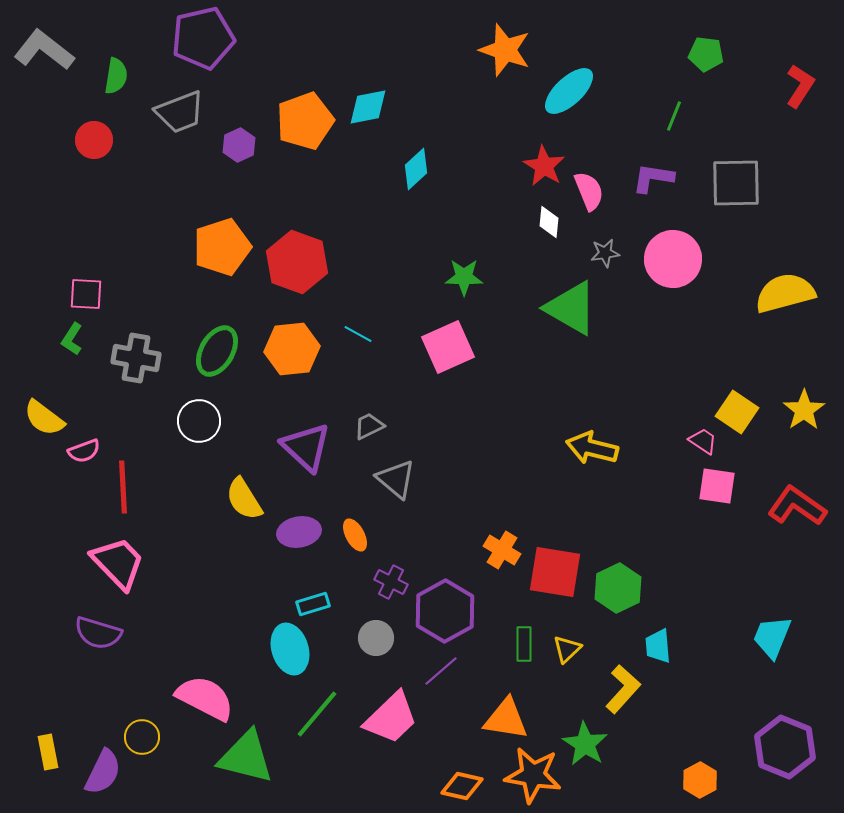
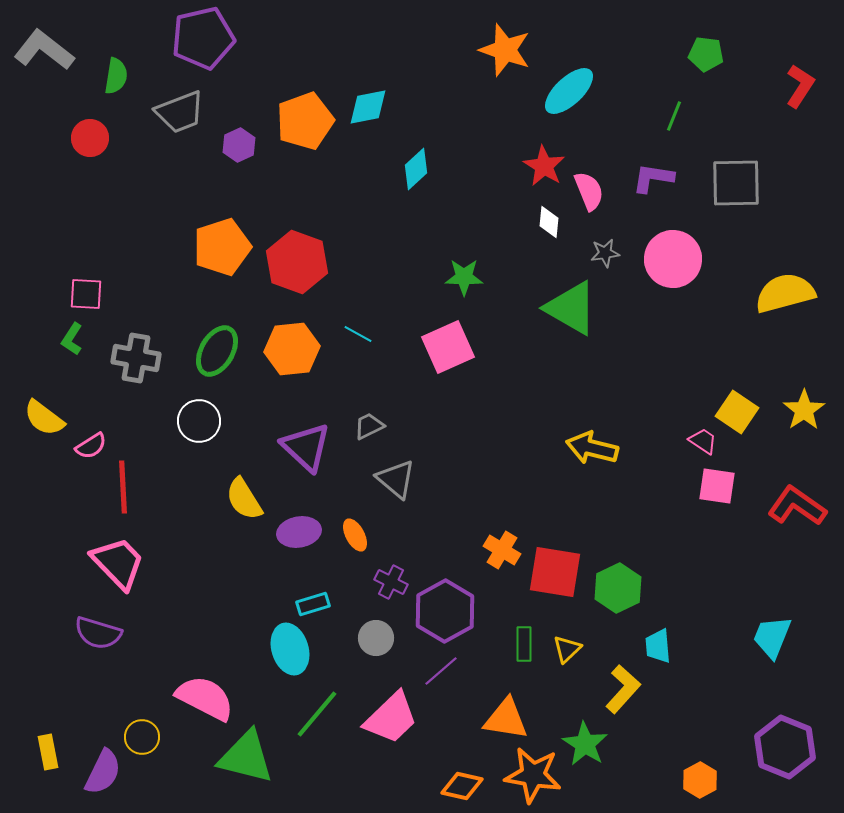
red circle at (94, 140): moved 4 px left, 2 px up
pink semicircle at (84, 451): moved 7 px right, 5 px up; rotated 12 degrees counterclockwise
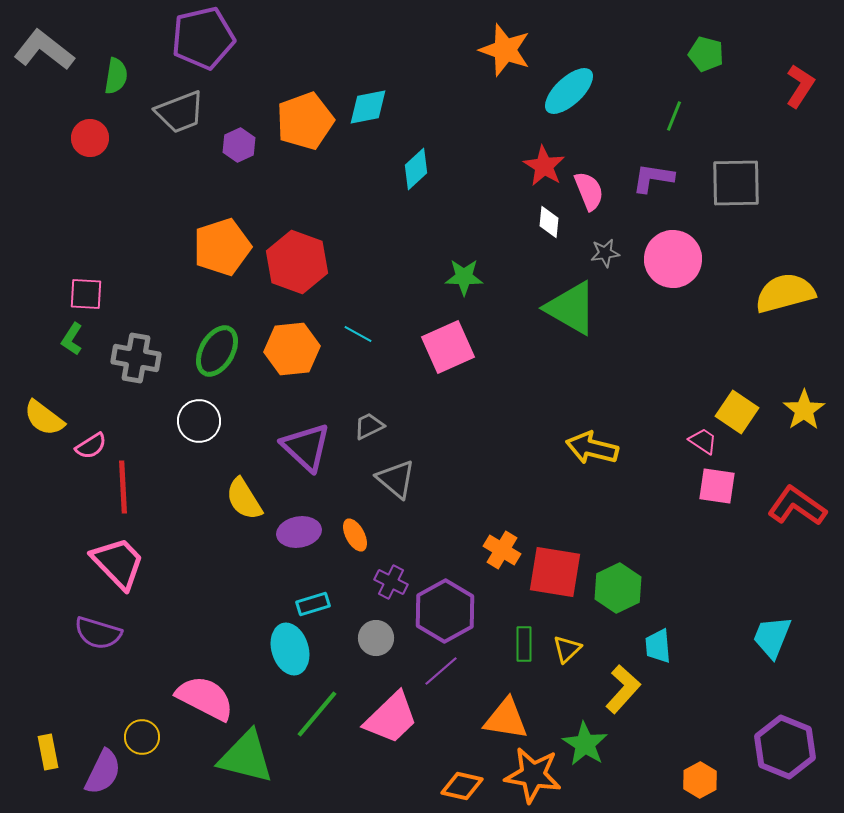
green pentagon at (706, 54): rotated 8 degrees clockwise
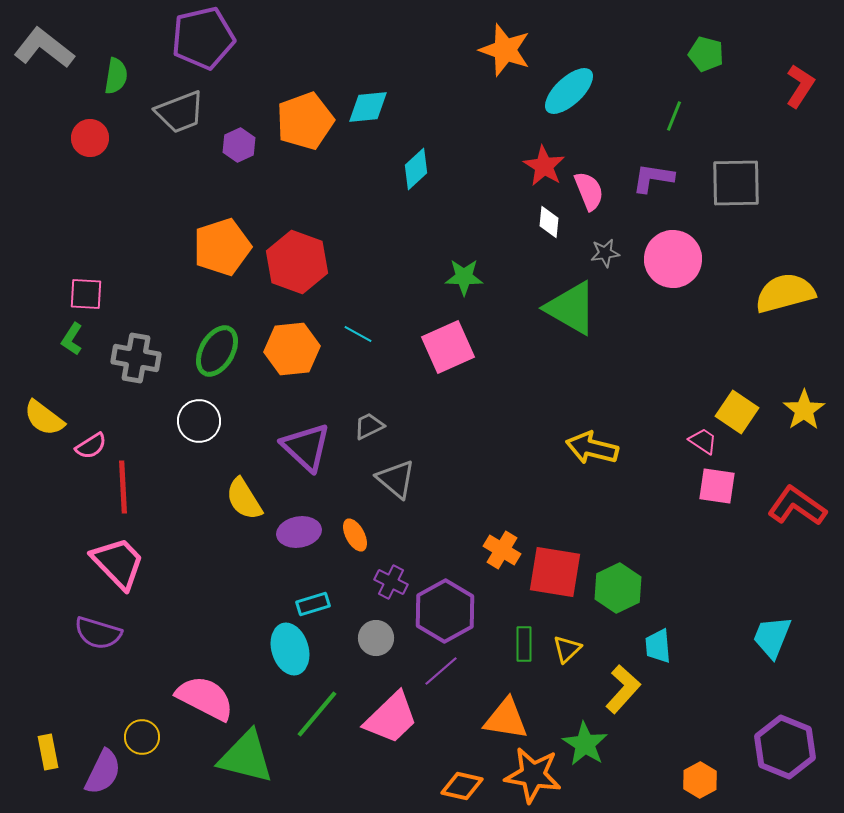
gray L-shape at (44, 50): moved 2 px up
cyan diamond at (368, 107): rotated 6 degrees clockwise
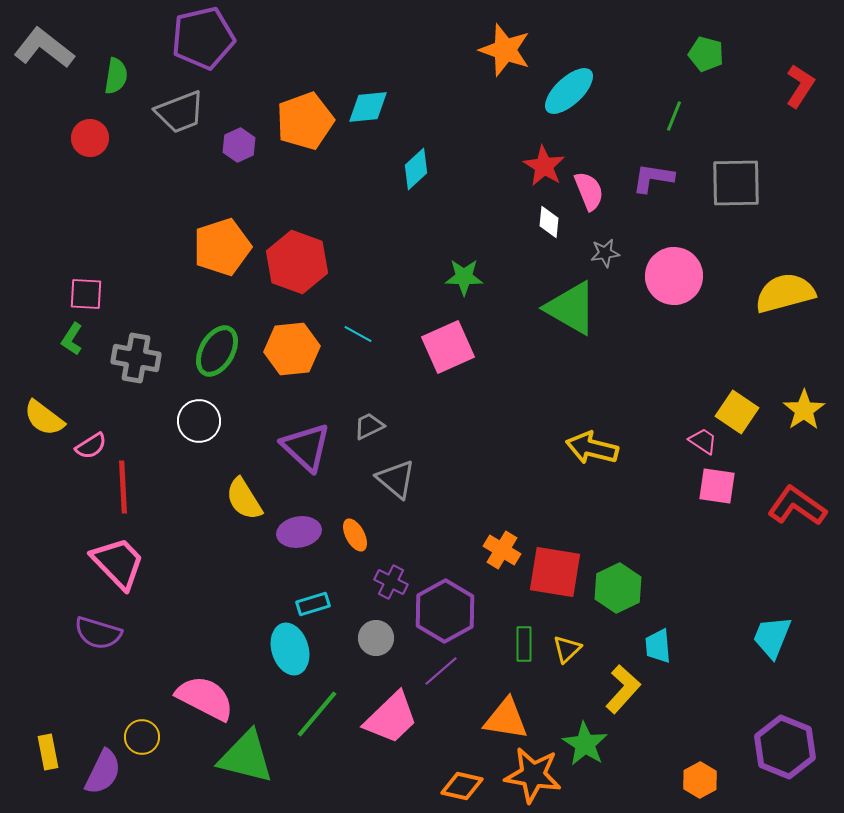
pink circle at (673, 259): moved 1 px right, 17 px down
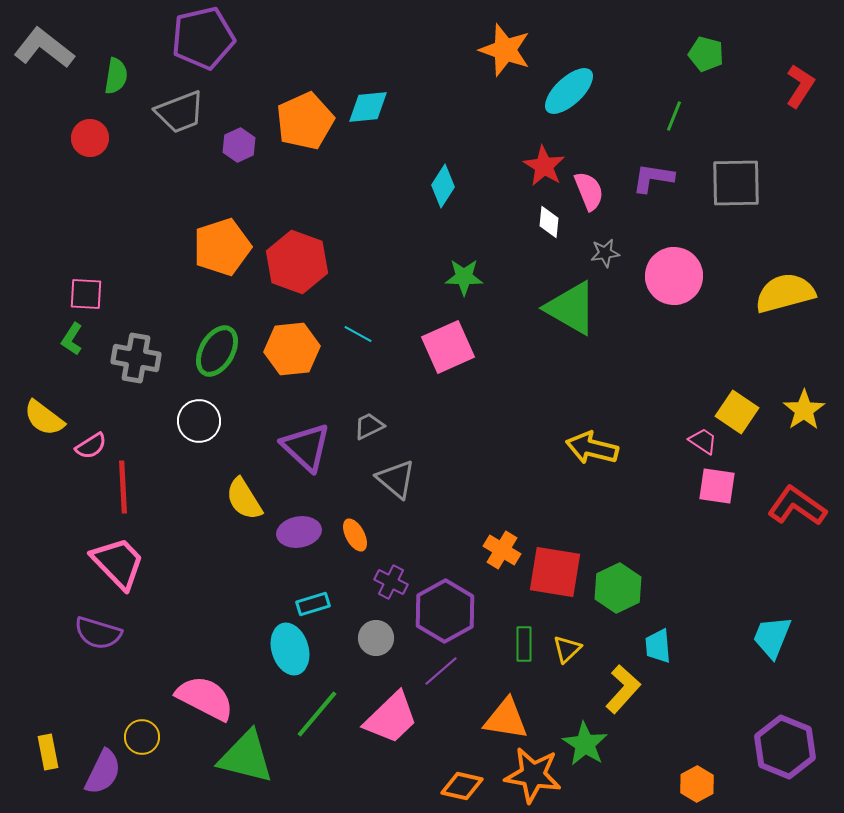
orange pentagon at (305, 121): rotated 4 degrees counterclockwise
cyan diamond at (416, 169): moved 27 px right, 17 px down; rotated 15 degrees counterclockwise
orange hexagon at (700, 780): moved 3 px left, 4 px down
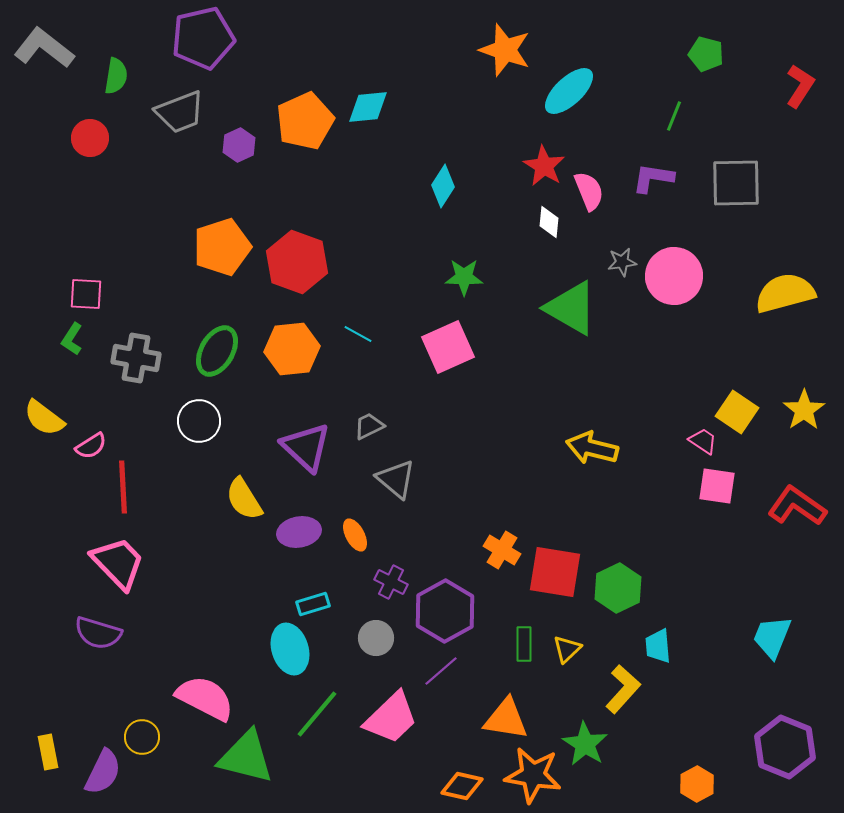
gray star at (605, 253): moved 17 px right, 9 px down
